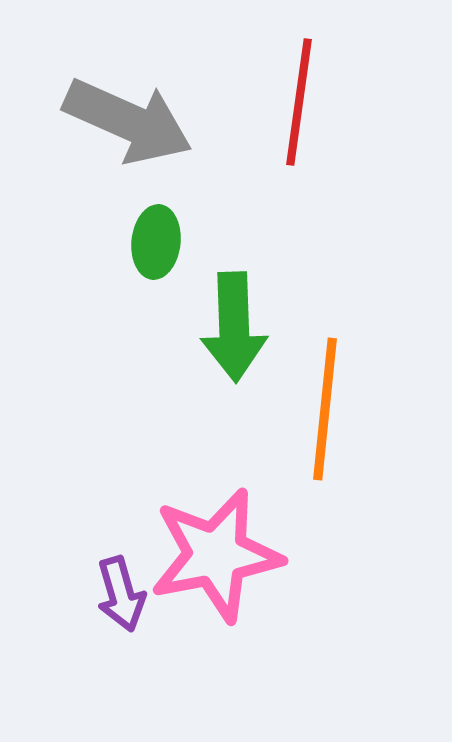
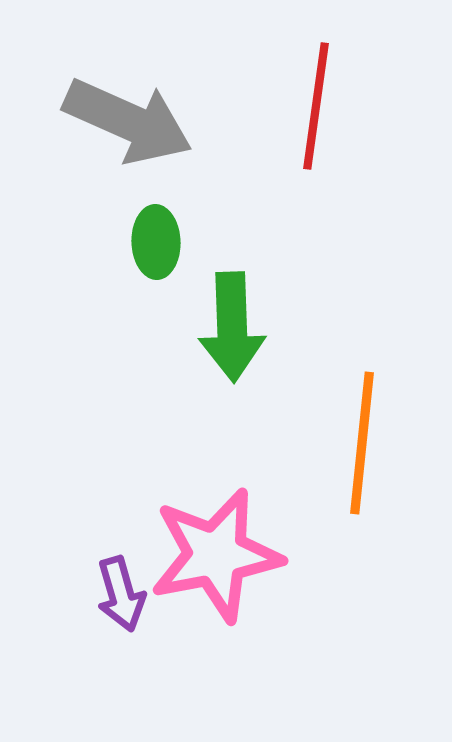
red line: moved 17 px right, 4 px down
green ellipse: rotated 8 degrees counterclockwise
green arrow: moved 2 px left
orange line: moved 37 px right, 34 px down
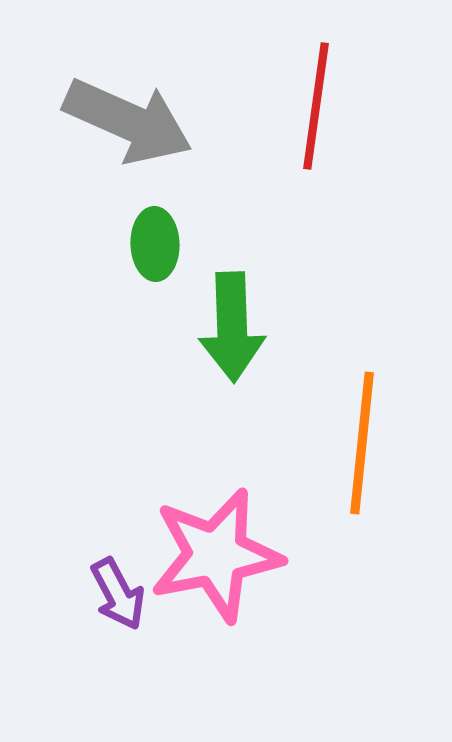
green ellipse: moved 1 px left, 2 px down
purple arrow: moved 3 px left; rotated 12 degrees counterclockwise
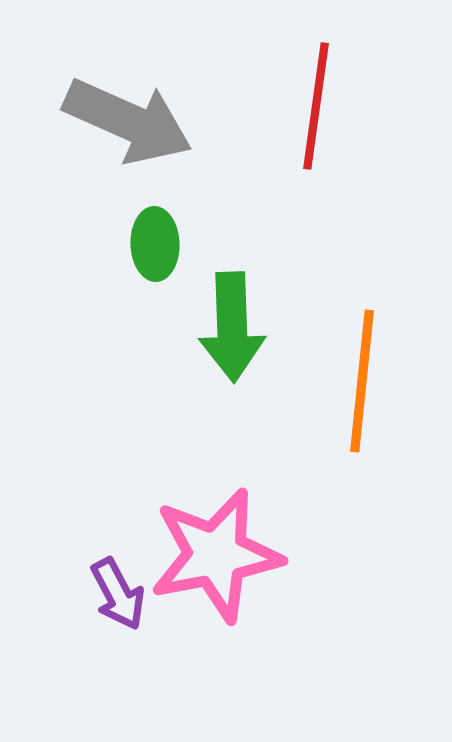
orange line: moved 62 px up
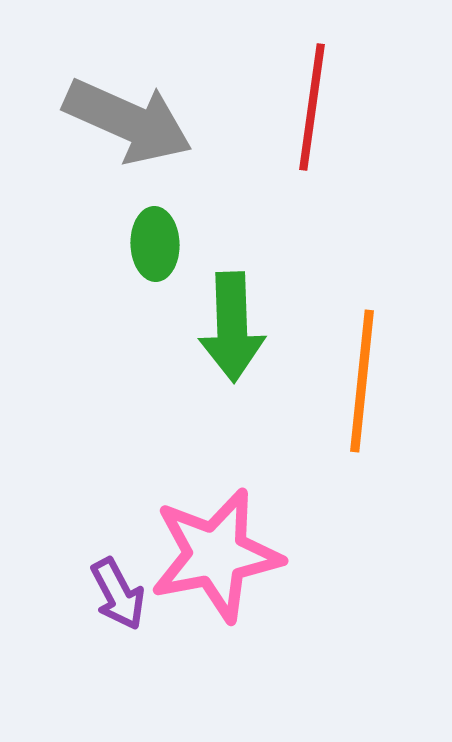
red line: moved 4 px left, 1 px down
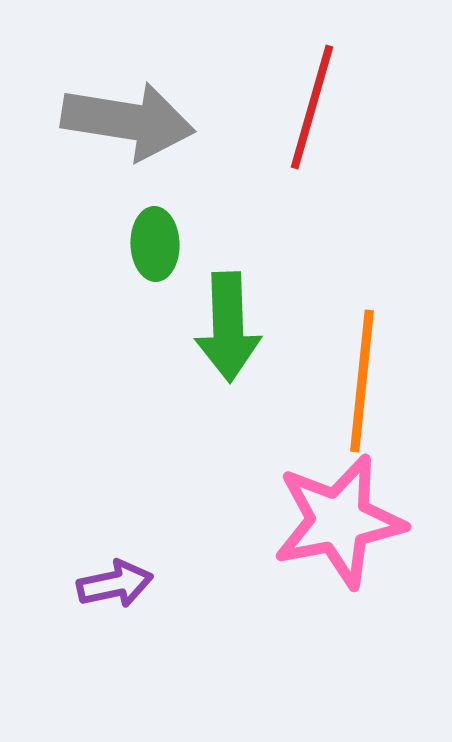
red line: rotated 8 degrees clockwise
gray arrow: rotated 15 degrees counterclockwise
green arrow: moved 4 px left
pink star: moved 123 px right, 34 px up
purple arrow: moved 3 px left, 10 px up; rotated 74 degrees counterclockwise
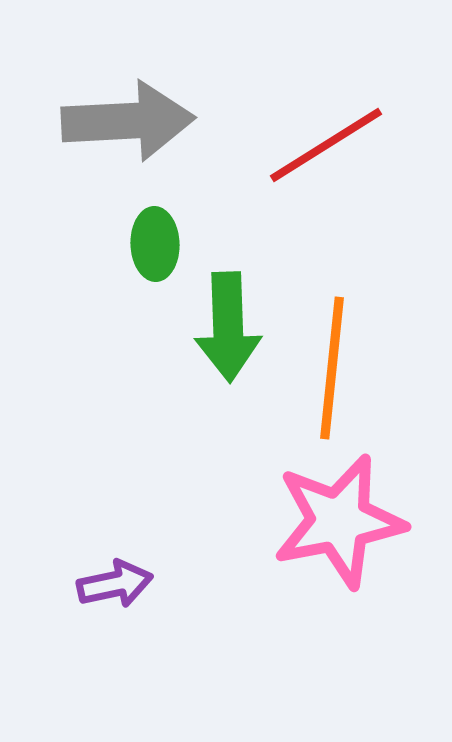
red line: moved 14 px right, 38 px down; rotated 42 degrees clockwise
gray arrow: rotated 12 degrees counterclockwise
orange line: moved 30 px left, 13 px up
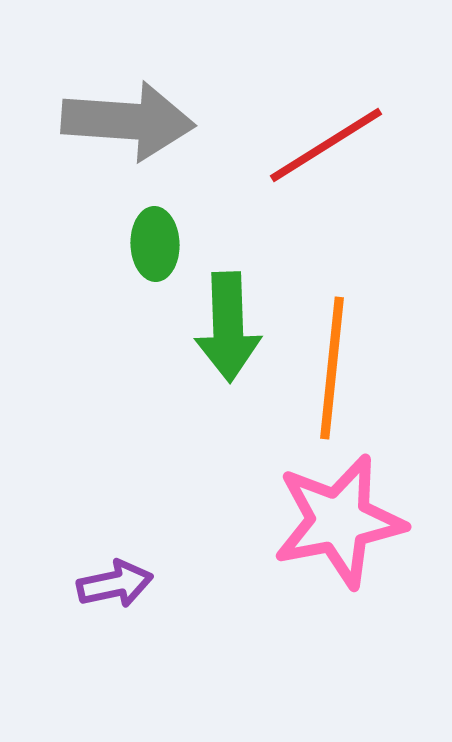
gray arrow: rotated 7 degrees clockwise
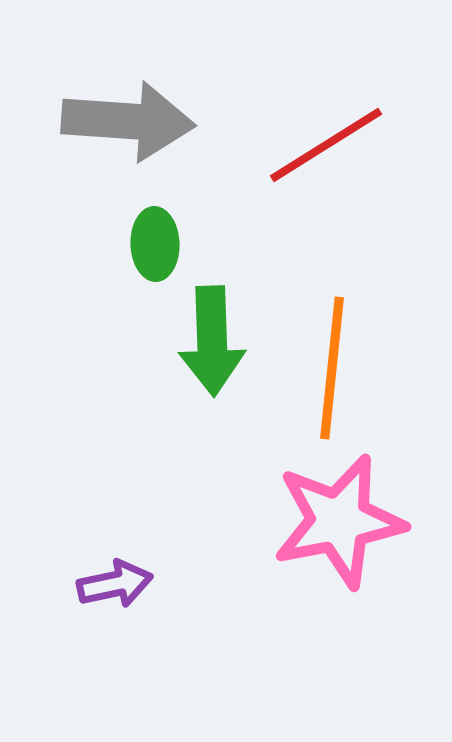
green arrow: moved 16 px left, 14 px down
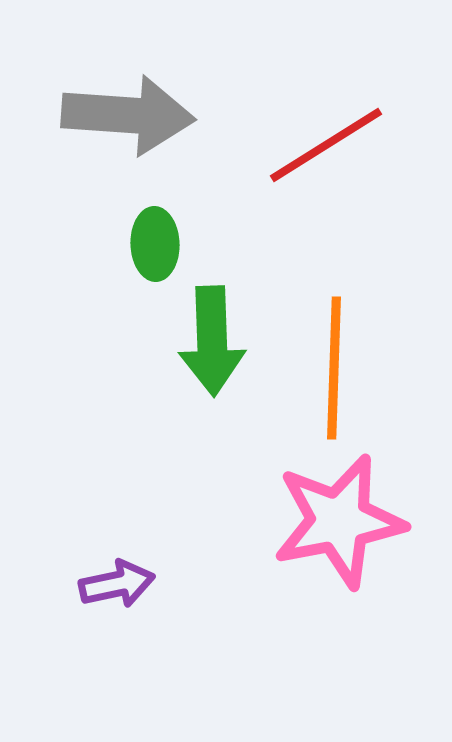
gray arrow: moved 6 px up
orange line: moved 2 px right; rotated 4 degrees counterclockwise
purple arrow: moved 2 px right
